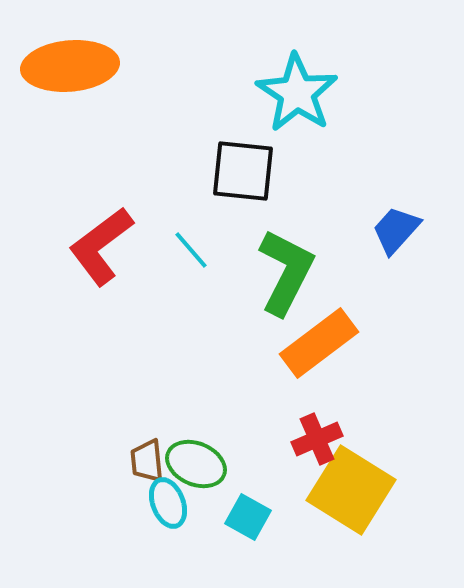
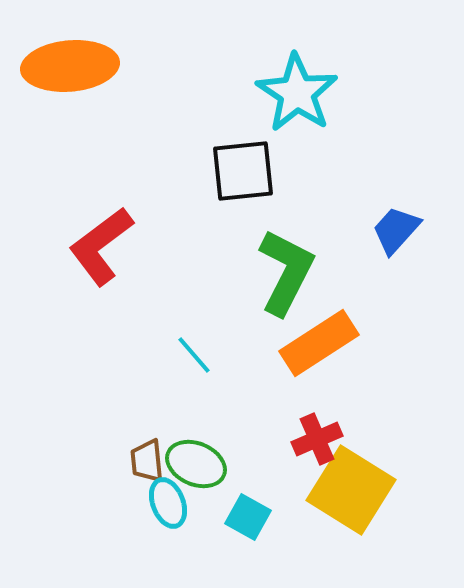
black square: rotated 12 degrees counterclockwise
cyan line: moved 3 px right, 105 px down
orange rectangle: rotated 4 degrees clockwise
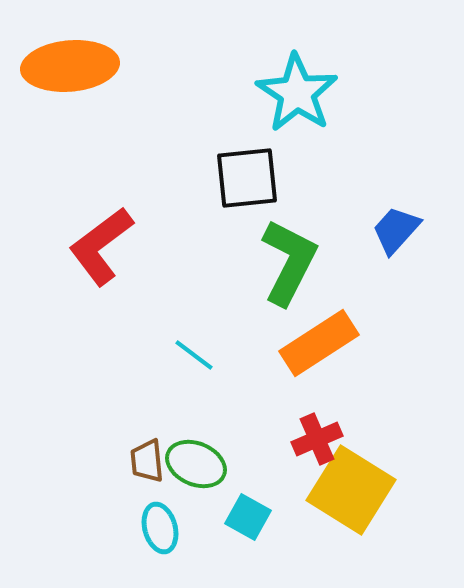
black square: moved 4 px right, 7 px down
green L-shape: moved 3 px right, 10 px up
cyan line: rotated 12 degrees counterclockwise
cyan ellipse: moved 8 px left, 25 px down; rotated 6 degrees clockwise
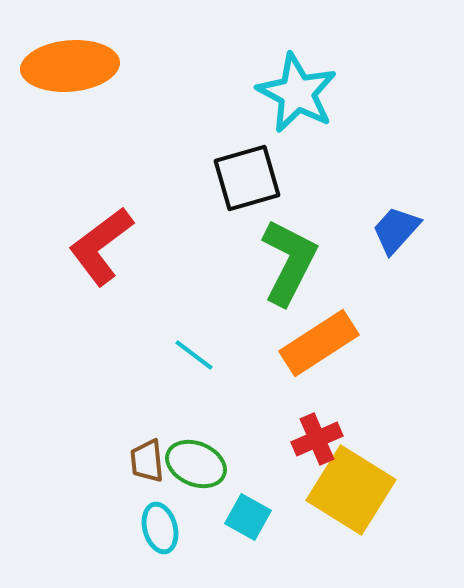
cyan star: rotated 6 degrees counterclockwise
black square: rotated 10 degrees counterclockwise
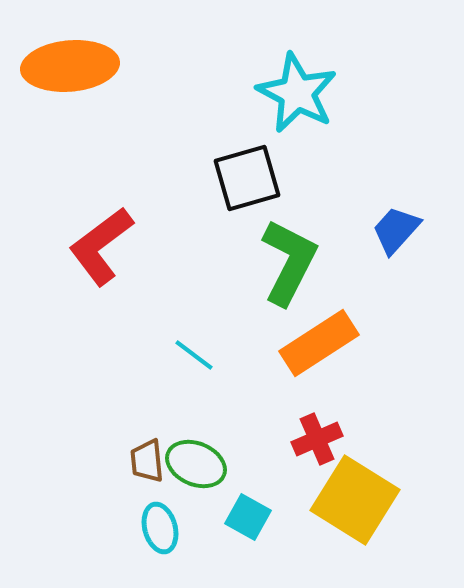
yellow square: moved 4 px right, 10 px down
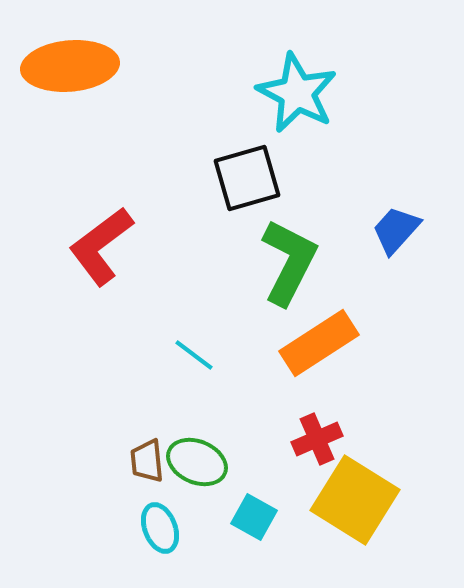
green ellipse: moved 1 px right, 2 px up
cyan square: moved 6 px right
cyan ellipse: rotated 6 degrees counterclockwise
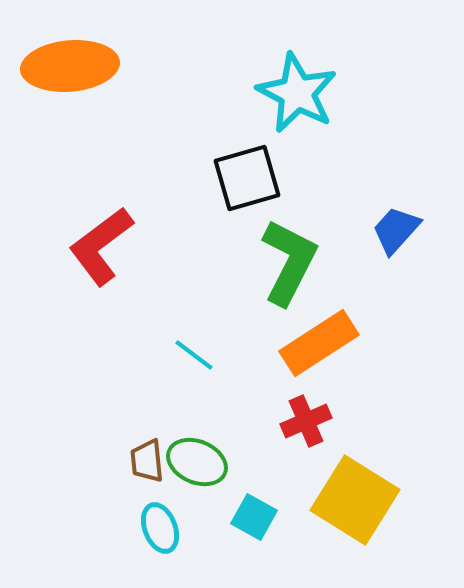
red cross: moved 11 px left, 18 px up
